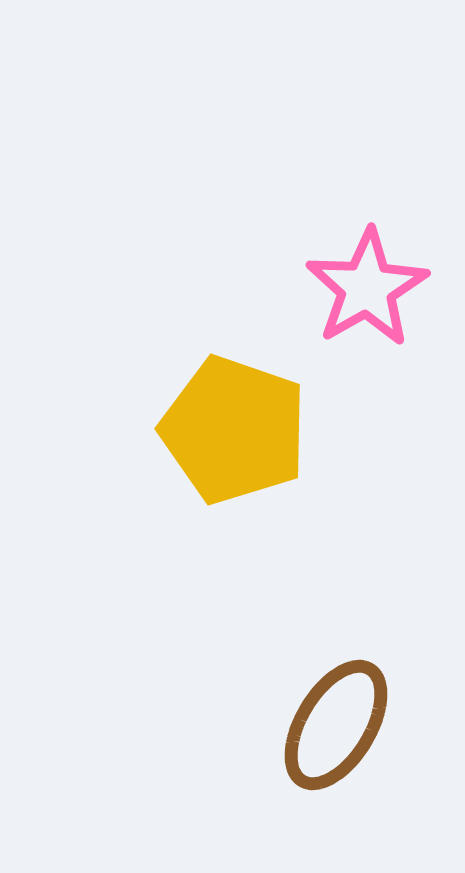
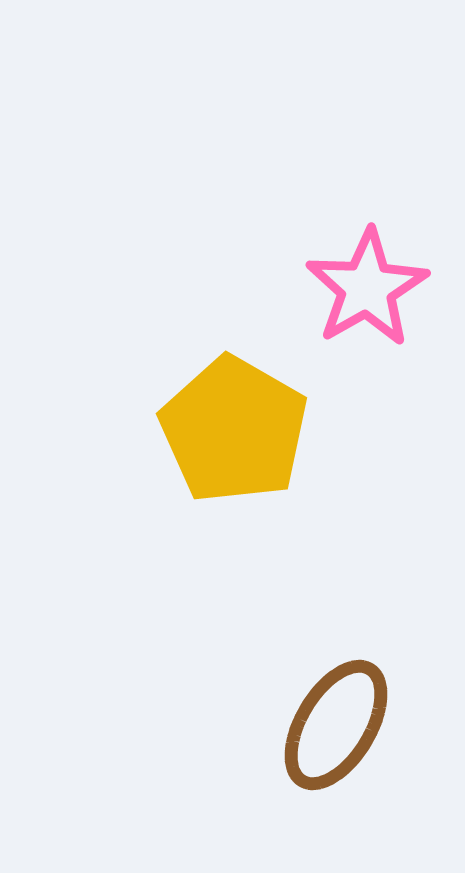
yellow pentagon: rotated 11 degrees clockwise
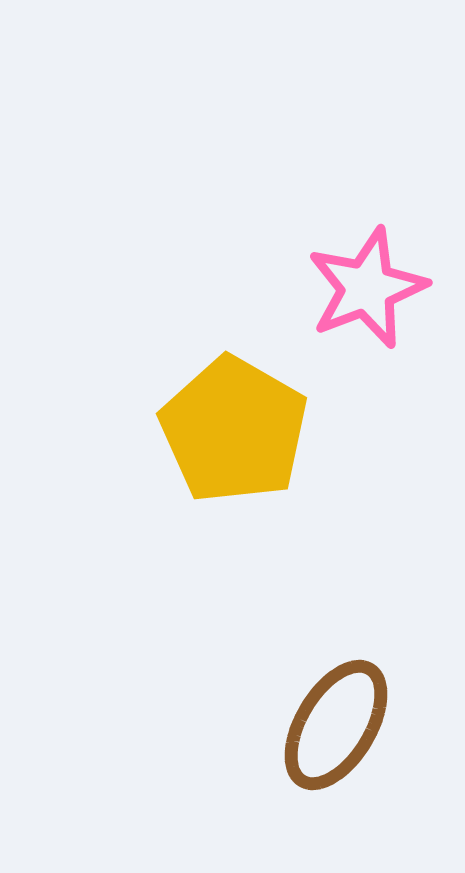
pink star: rotated 9 degrees clockwise
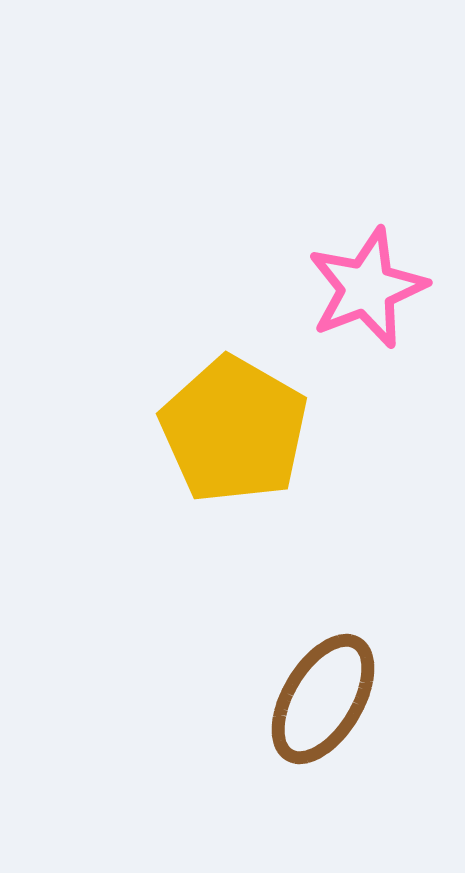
brown ellipse: moved 13 px left, 26 px up
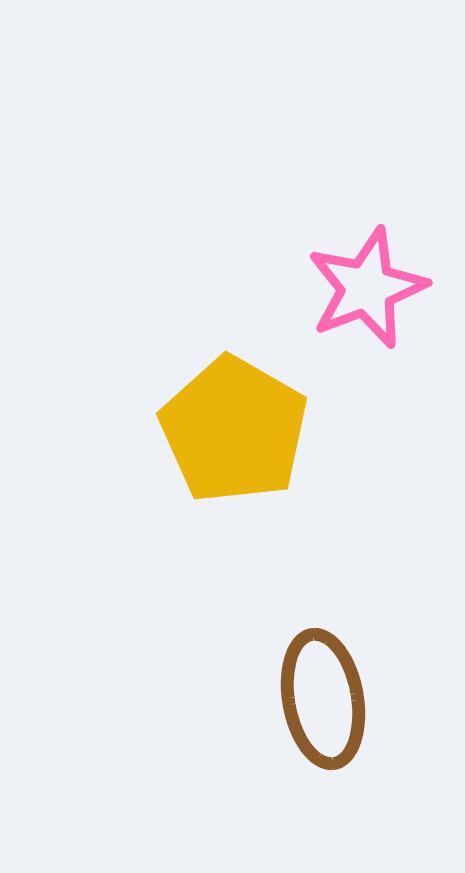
brown ellipse: rotated 41 degrees counterclockwise
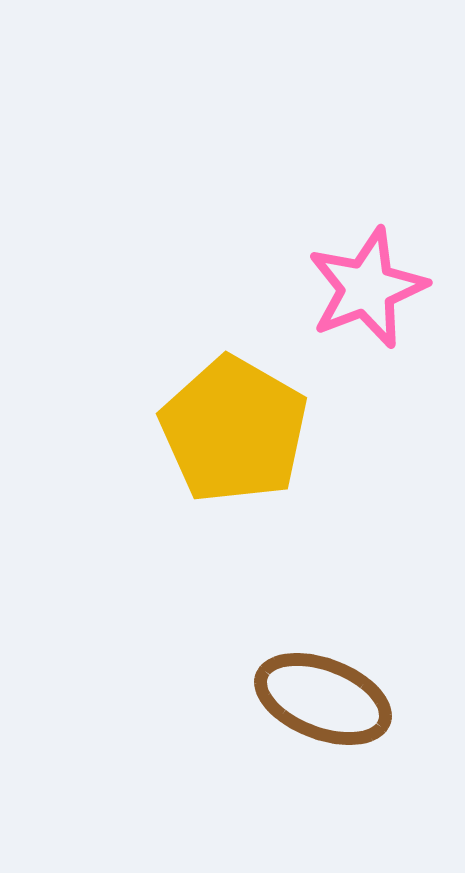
brown ellipse: rotated 59 degrees counterclockwise
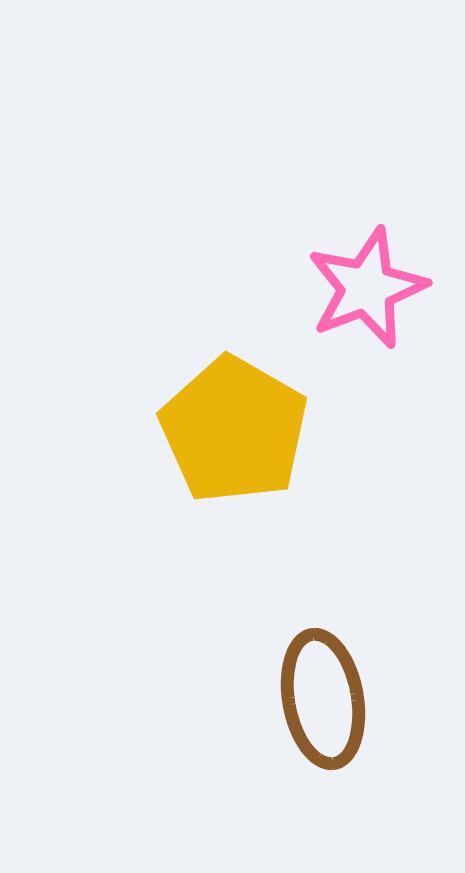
brown ellipse: rotated 59 degrees clockwise
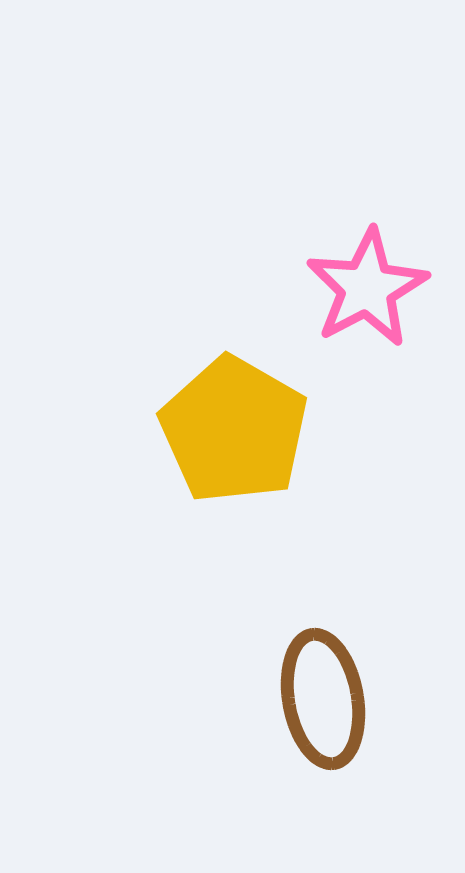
pink star: rotated 7 degrees counterclockwise
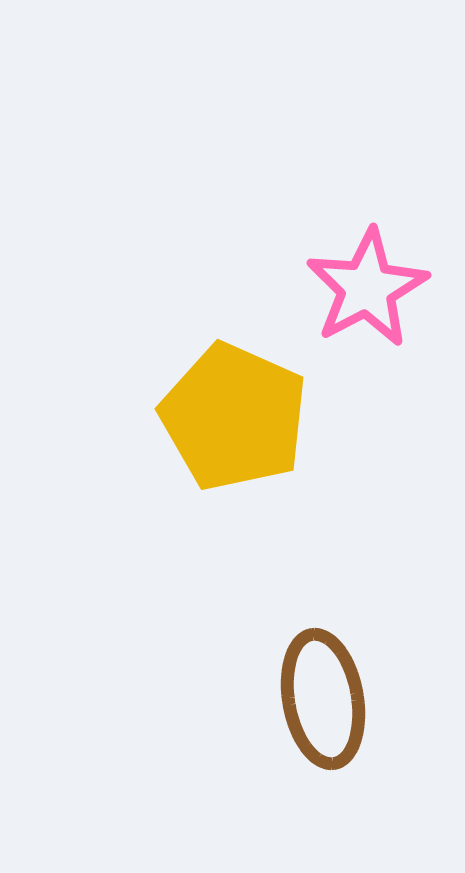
yellow pentagon: moved 13 px up; rotated 6 degrees counterclockwise
